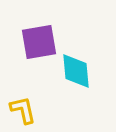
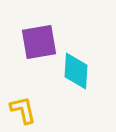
cyan diamond: rotated 9 degrees clockwise
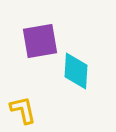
purple square: moved 1 px right, 1 px up
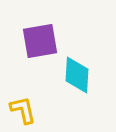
cyan diamond: moved 1 px right, 4 px down
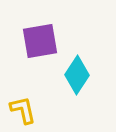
cyan diamond: rotated 30 degrees clockwise
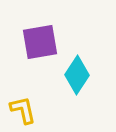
purple square: moved 1 px down
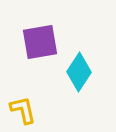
cyan diamond: moved 2 px right, 3 px up
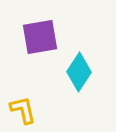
purple square: moved 5 px up
